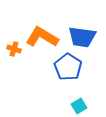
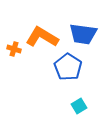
blue trapezoid: moved 1 px right, 3 px up
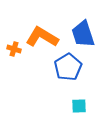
blue trapezoid: rotated 64 degrees clockwise
blue pentagon: rotated 8 degrees clockwise
cyan square: rotated 28 degrees clockwise
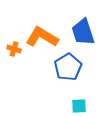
blue trapezoid: moved 2 px up
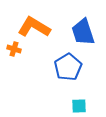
orange L-shape: moved 8 px left, 10 px up
